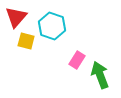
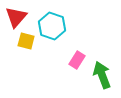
green arrow: moved 2 px right
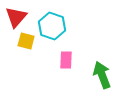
pink rectangle: moved 11 px left; rotated 30 degrees counterclockwise
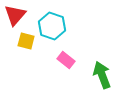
red triangle: moved 1 px left, 2 px up
pink rectangle: rotated 54 degrees counterclockwise
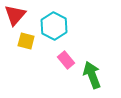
cyan hexagon: moved 2 px right; rotated 8 degrees clockwise
pink rectangle: rotated 12 degrees clockwise
green arrow: moved 10 px left
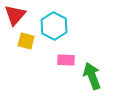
pink rectangle: rotated 48 degrees counterclockwise
green arrow: moved 1 px down
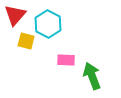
cyan hexagon: moved 6 px left, 2 px up
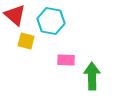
red triangle: rotated 30 degrees counterclockwise
cyan hexagon: moved 3 px right, 3 px up; rotated 16 degrees counterclockwise
green arrow: rotated 20 degrees clockwise
